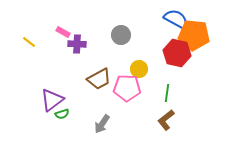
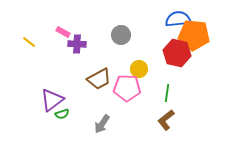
blue semicircle: moved 2 px right; rotated 35 degrees counterclockwise
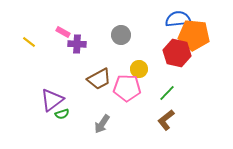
green line: rotated 36 degrees clockwise
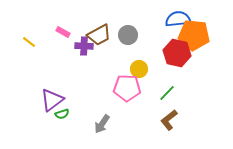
gray circle: moved 7 px right
purple cross: moved 7 px right, 2 px down
brown trapezoid: moved 44 px up
brown L-shape: moved 3 px right
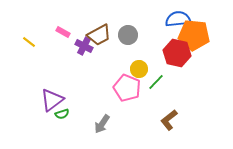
purple cross: rotated 24 degrees clockwise
pink pentagon: rotated 20 degrees clockwise
green line: moved 11 px left, 11 px up
